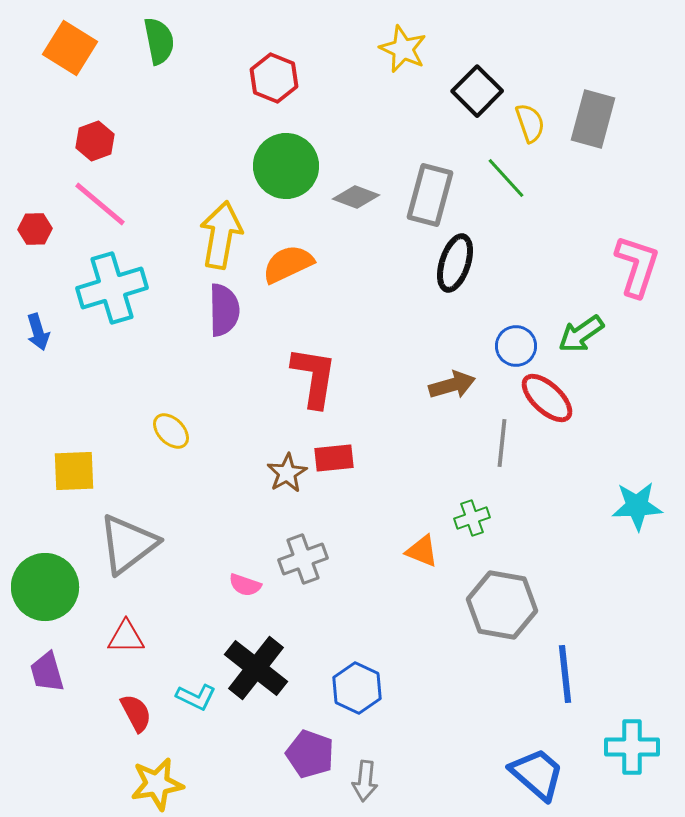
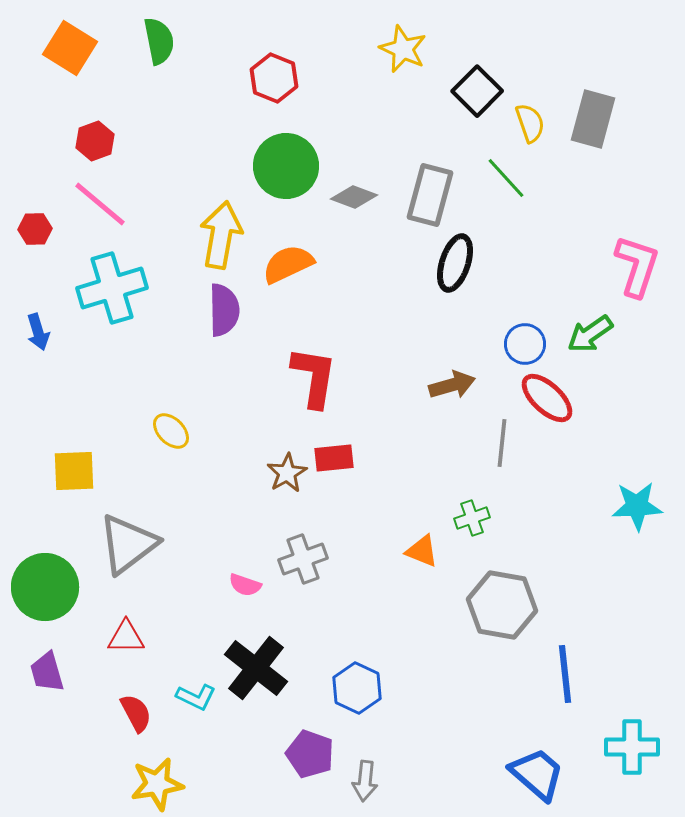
gray diamond at (356, 197): moved 2 px left
green arrow at (581, 334): moved 9 px right
blue circle at (516, 346): moved 9 px right, 2 px up
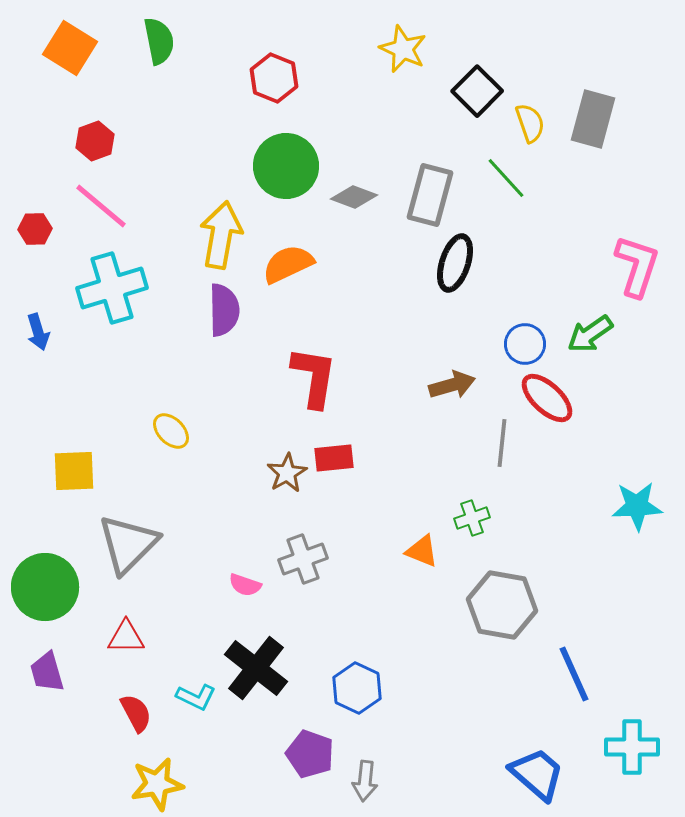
pink line at (100, 204): moved 1 px right, 2 px down
gray triangle at (128, 544): rotated 8 degrees counterclockwise
blue line at (565, 674): moved 9 px right; rotated 18 degrees counterclockwise
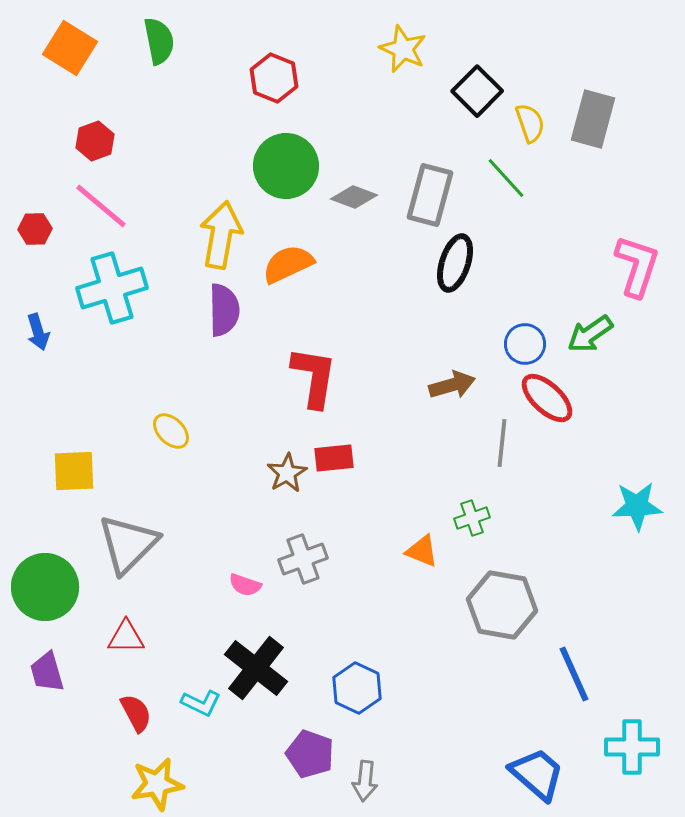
cyan L-shape at (196, 697): moved 5 px right, 6 px down
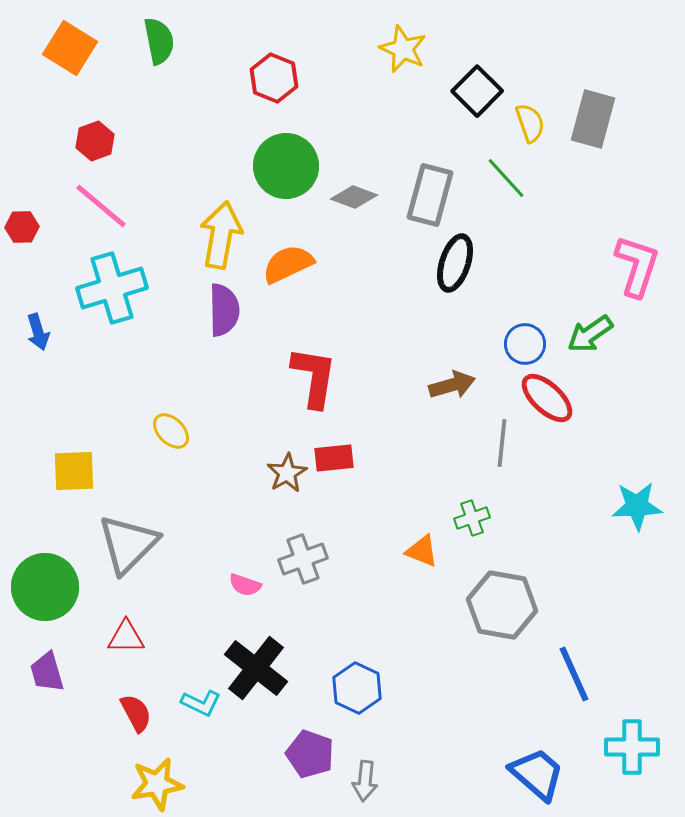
red hexagon at (35, 229): moved 13 px left, 2 px up
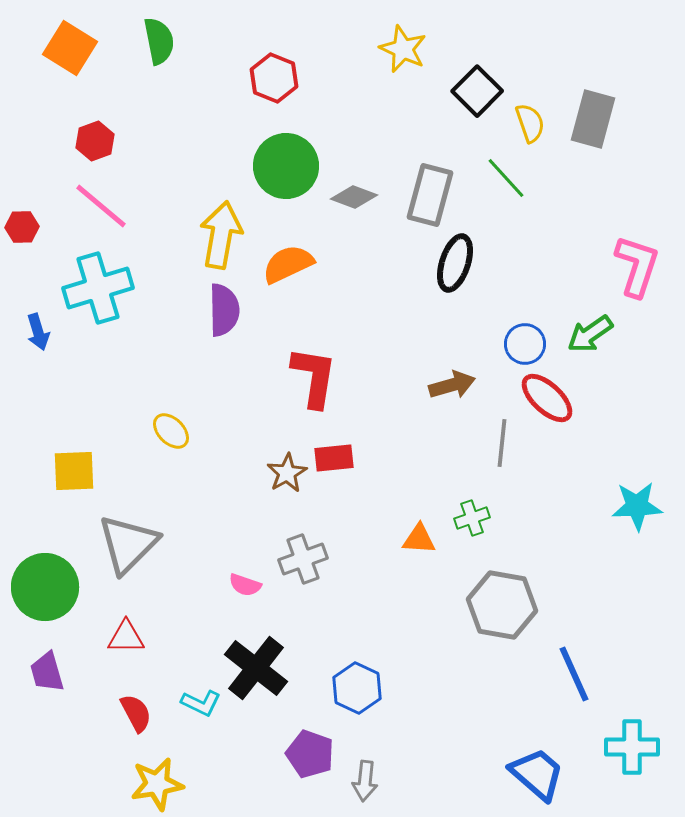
cyan cross at (112, 288): moved 14 px left
orange triangle at (422, 551): moved 3 px left, 12 px up; rotated 18 degrees counterclockwise
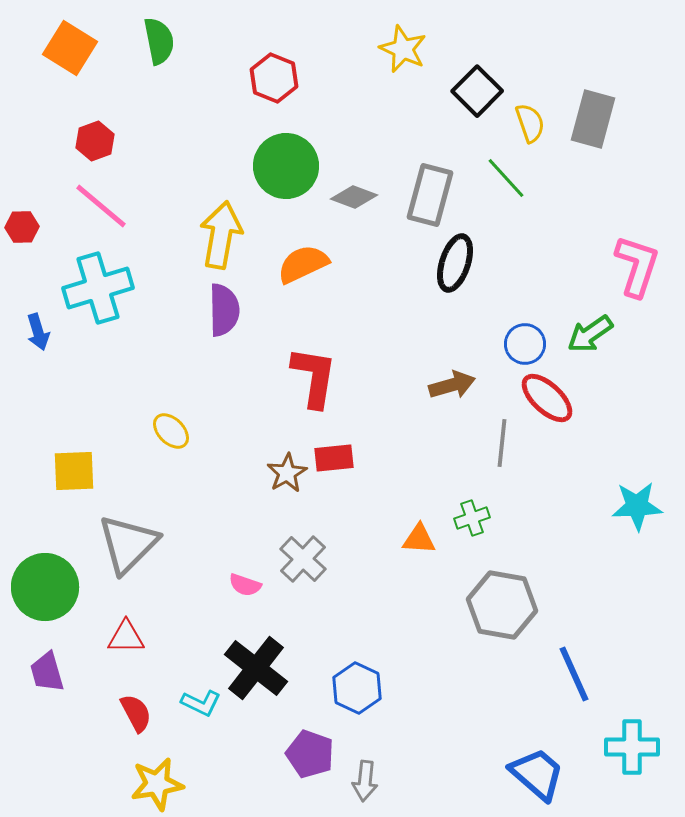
orange semicircle at (288, 264): moved 15 px right
gray cross at (303, 559): rotated 27 degrees counterclockwise
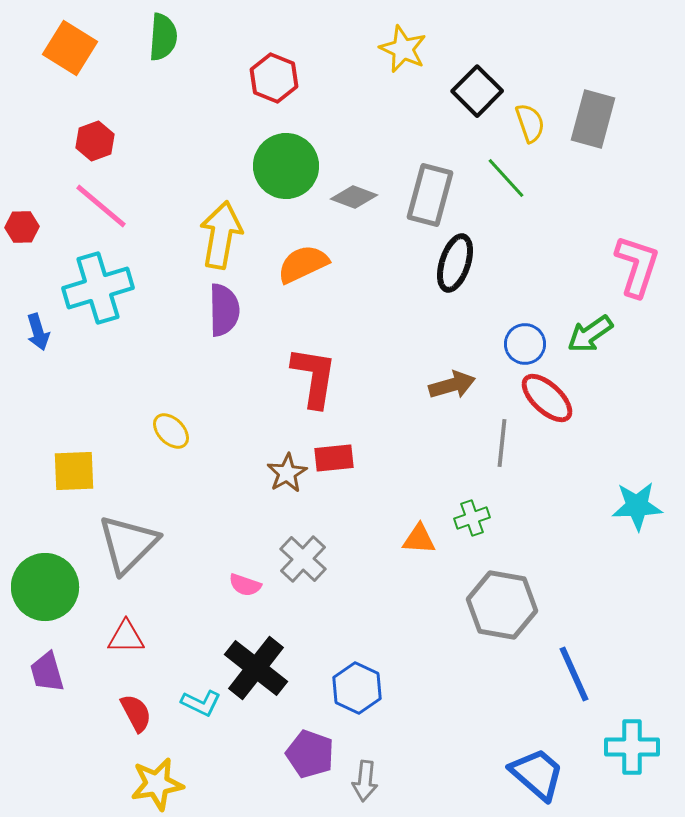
green semicircle at (159, 41): moved 4 px right, 4 px up; rotated 15 degrees clockwise
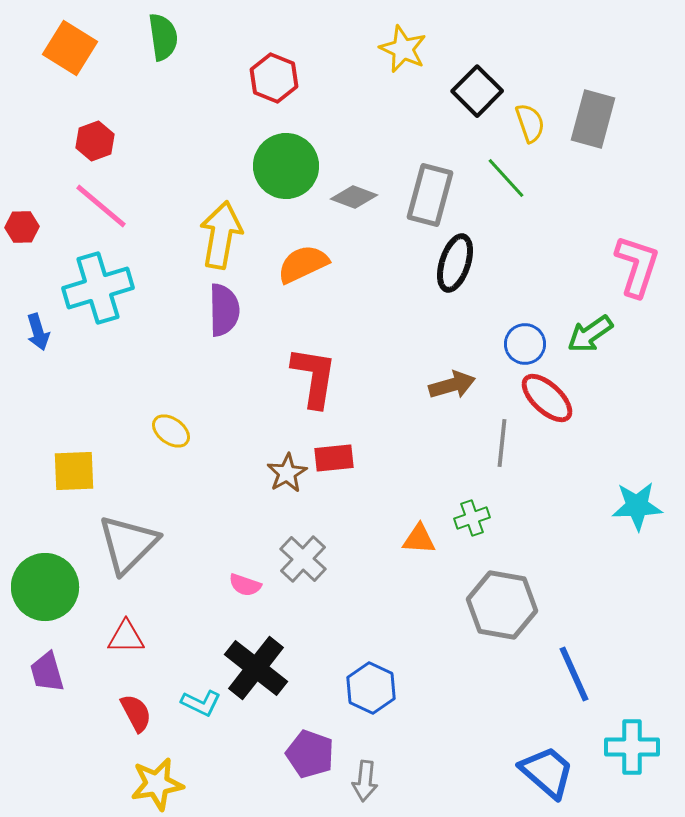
green semicircle at (163, 37): rotated 12 degrees counterclockwise
yellow ellipse at (171, 431): rotated 9 degrees counterclockwise
blue hexagon at (357, 688): moved 14 px right
blue trapezoid at (537, 774): moved 10 px right, 2 px up
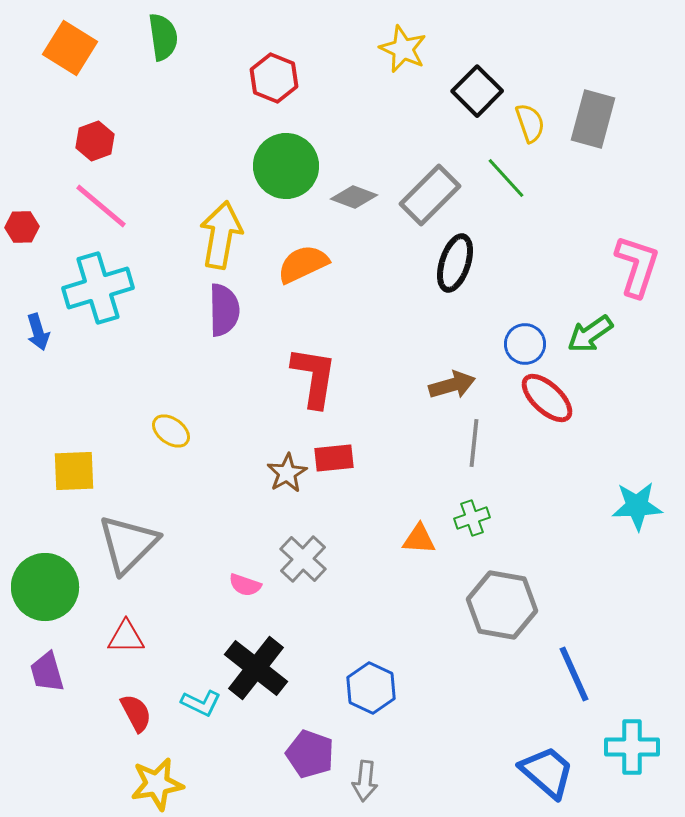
gray rectangle at (430, 195): rotated 30 degrees clockwise
gray line at (502, 443): moved 28 px left
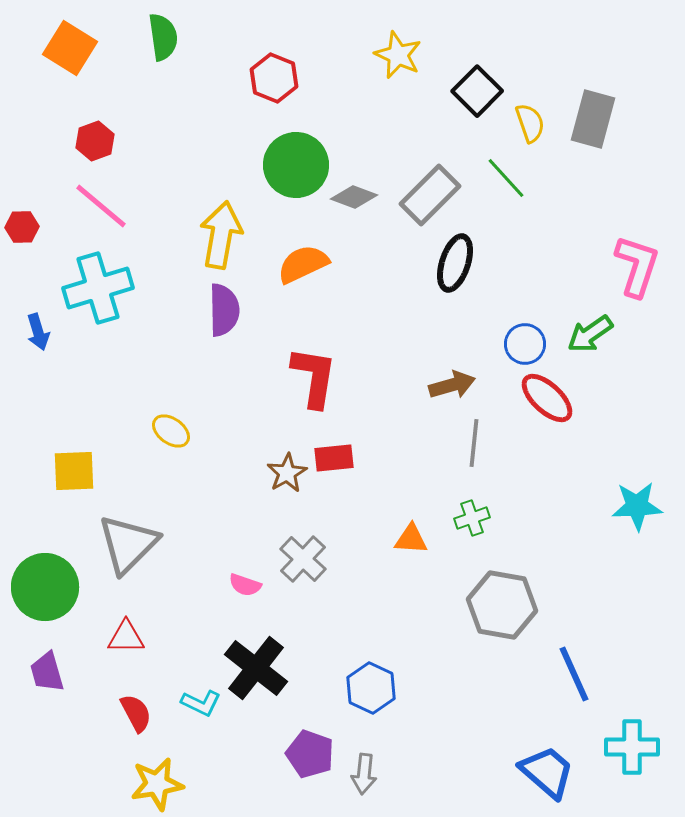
yellow star at (403, 49): moved 5 px left, 6 px down
green circle at (286, 166): moved 10 px right, 1 px up
orange triangle at (419, 539): moved 8 px left
gray arrow at (365, 781): moved 1 px left, 7 px up
